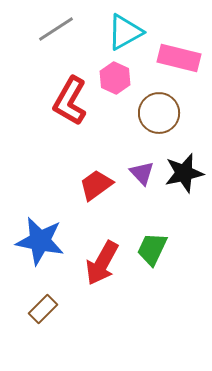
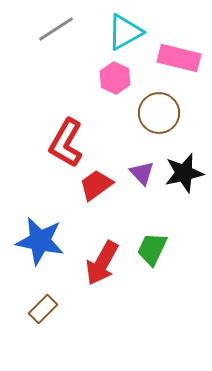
red L-shape: moved 4 px left, 42 px down
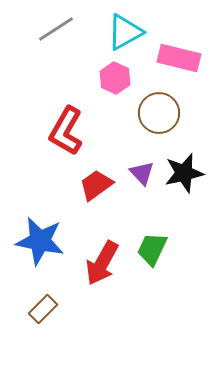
red L-shape: moved 12 px up
